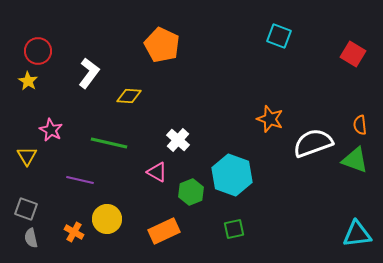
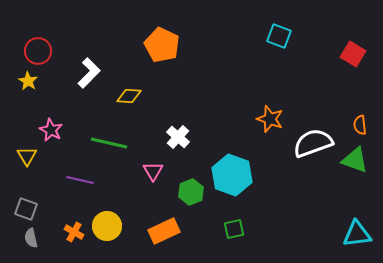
white L-shape: rotated 8 degrees clockwise
white cross: moved 3 px up
pink triangle: moved 4 px left, 1 px up; rotated 30 degrees clockwise
yellow circle: moved 7 px down
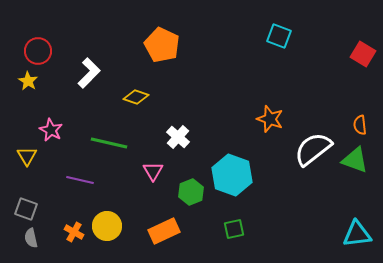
red square: moved 10 px right
yellow diamond: moved 7 px right, 1 px down; rotated 15 degrees clockwise
white semicircle: moved 6 px down; rotated 18 degrees counterclockwise
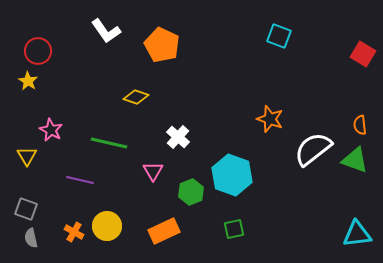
white L-shape: moved 17 px right, 42 px up; rotated 100 degrees clockwise
